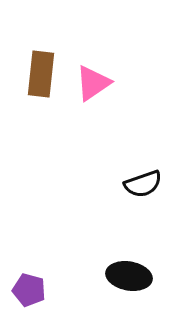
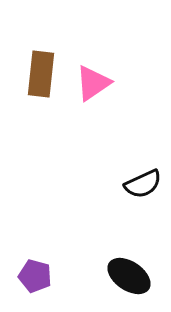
black semicircle: rotated 6 degrees counterclockwise
black ellipse: rotated 24 degrees clockwise
purple pentagon: moved 6 px right, 14 px up
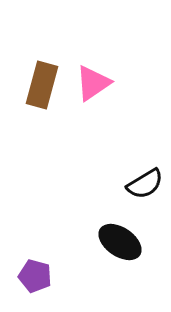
brown rectangle: moved 1 px right, 11 px down; rotated 9 degrees clockwise
black semicircle: moved 2 px right; rotated 6 degrees counterclockwise
black ellipse: moved 9 px left, 34 px up
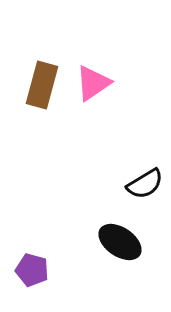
purple pentagon: moved 3 px left, 6 px up
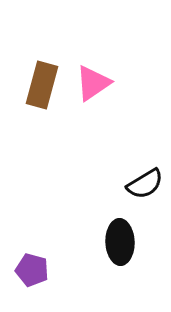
black ellipse: rotated 54 degrees clockwise
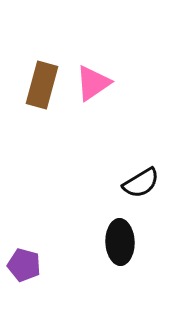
black semicircle: moved 4 px left, 1 px up
purple pentagon: moved 8 px left, 5 px up
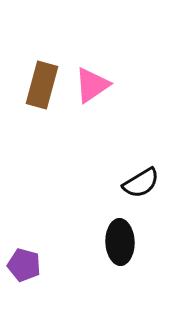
pink triangle: moved 1 px left, 2 px down
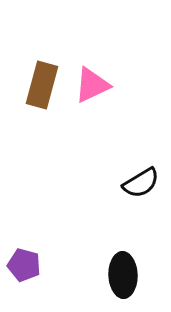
pink triangle: rotated 9 degrees clockwise
black ellipse: moved 3 px right, 33 px down
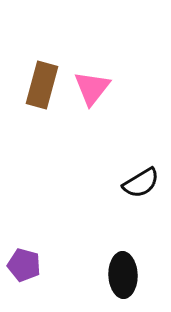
pink triangle: moved 3 px down; rotated 27 degrees counterclockwise
